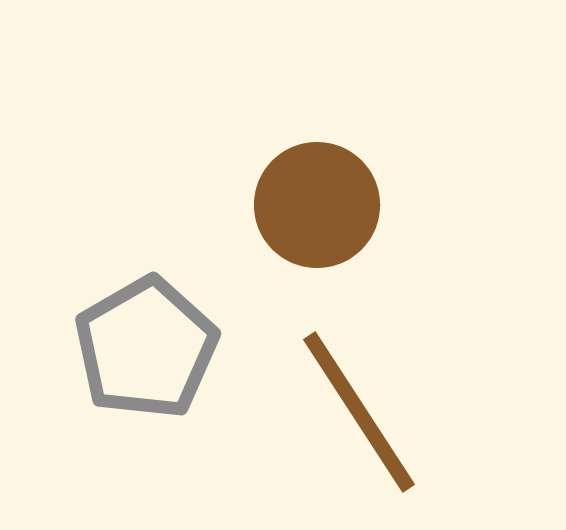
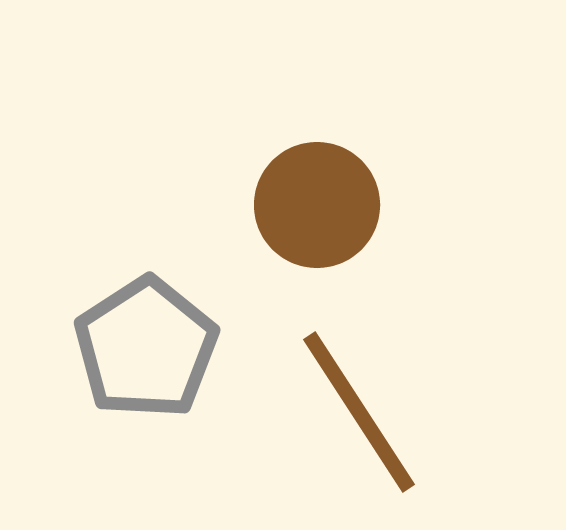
gray pentagon: rotated 3 degrees counterclockwise
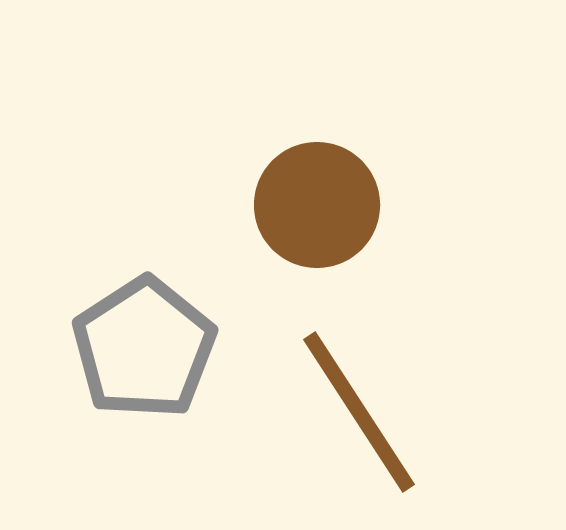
gray pentagon: moved 2 px left
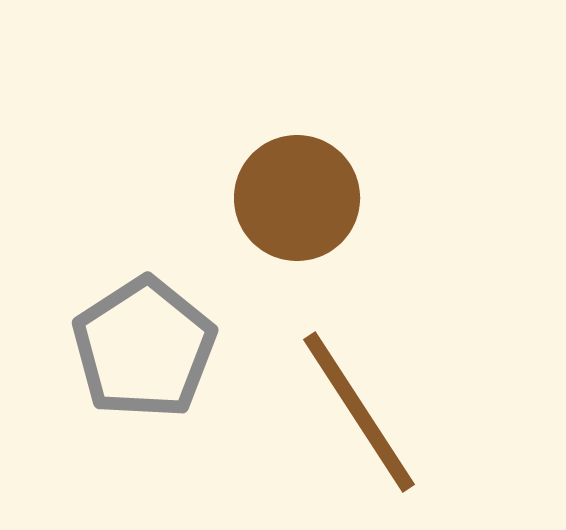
brown circle: moved 20 px left, 7 px up
